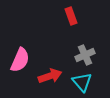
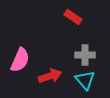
red rectangle: moved 2 px right, 1 px down; rotated 36 degrees counterclockwise
gray cross: rotated 24 degrees clockwise
cyan triangle: moved 3 px right, 2 px up
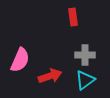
red rectangle: rotated 48 degrees clockwise
cyan triangle: rotated 35 degrees clockwise
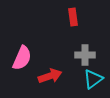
pink semicircle: moved 2 px right, 2 px up
cyan triangle: moved 8 px right, 1 px up
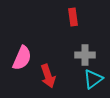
red arrow: moved 2 px left; rotated 90 degrees clockwise
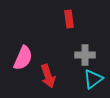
red rectangle: moved 4 px left, 2 px down
pink semicircle: moved 1 px right
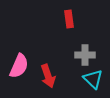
pink semicircle: moved 4 px left, 8 px down
cyan triangle: rotated 40 degrees counterclockwise
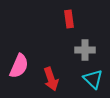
gray cross: moved 5 px up
red arrow: moved 3 px right, 3 px down
